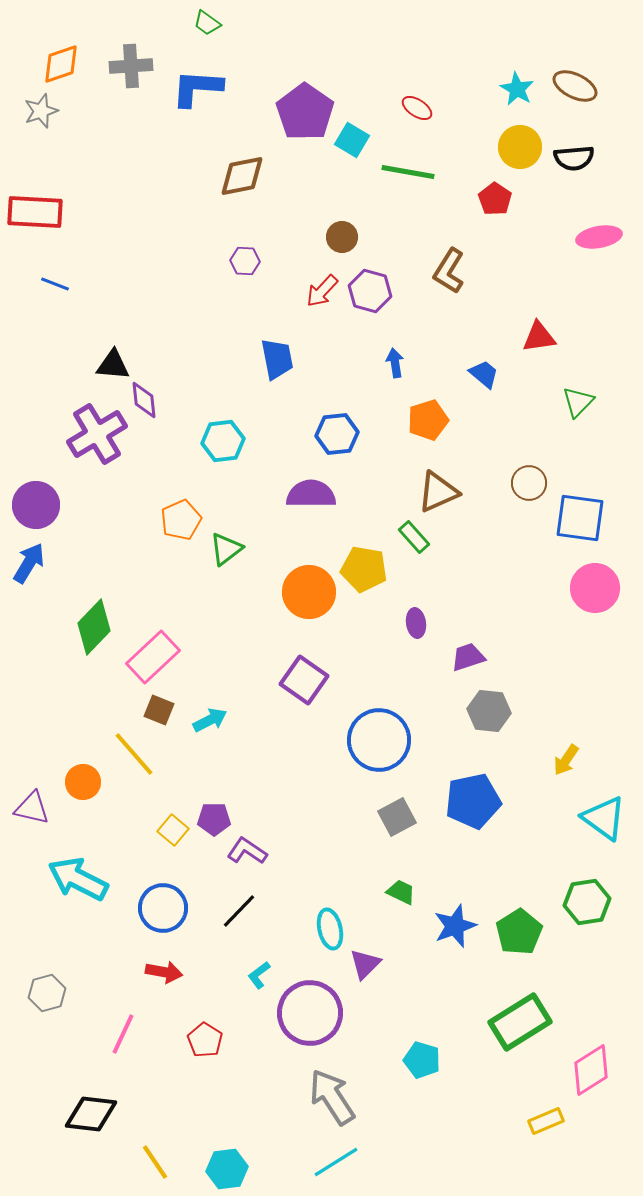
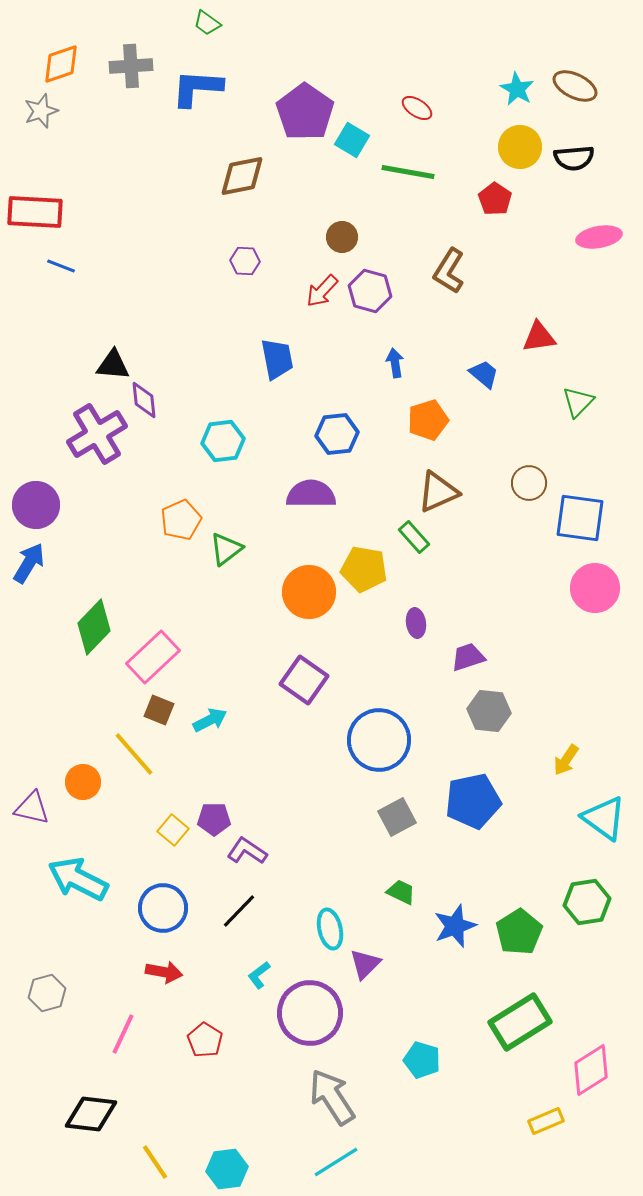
blue line at (55, 284): moved 6 px right, 18 px up
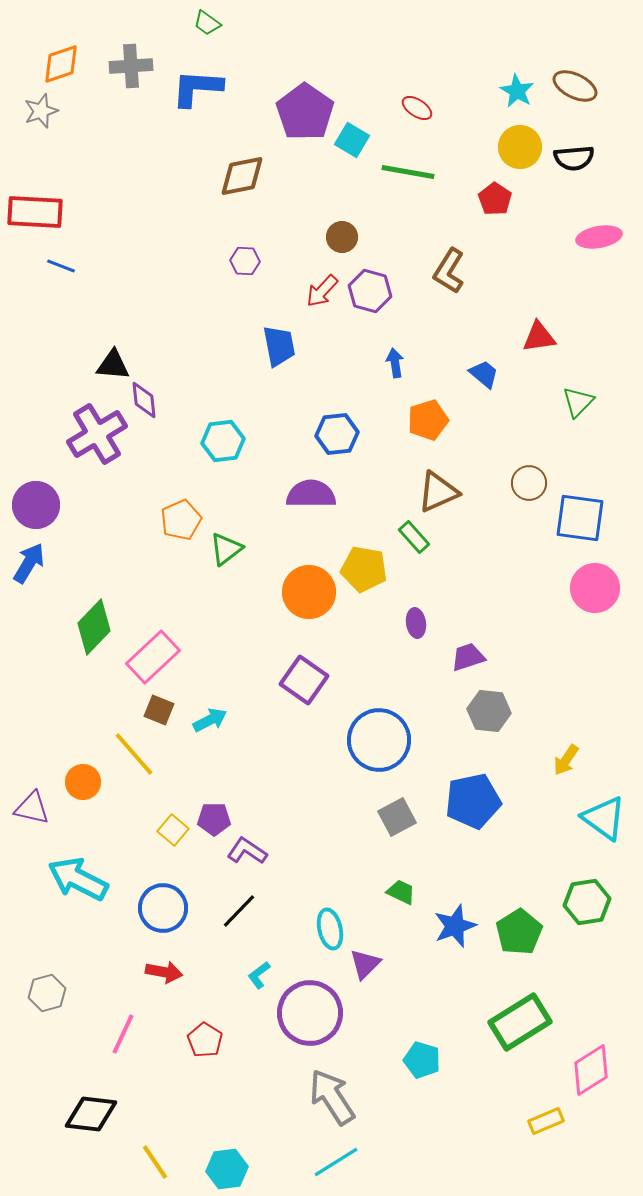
cyan star at (517, 89): moved 2 px down
blue trapezoid at (277, 359): moved 2 px right, 13 px up
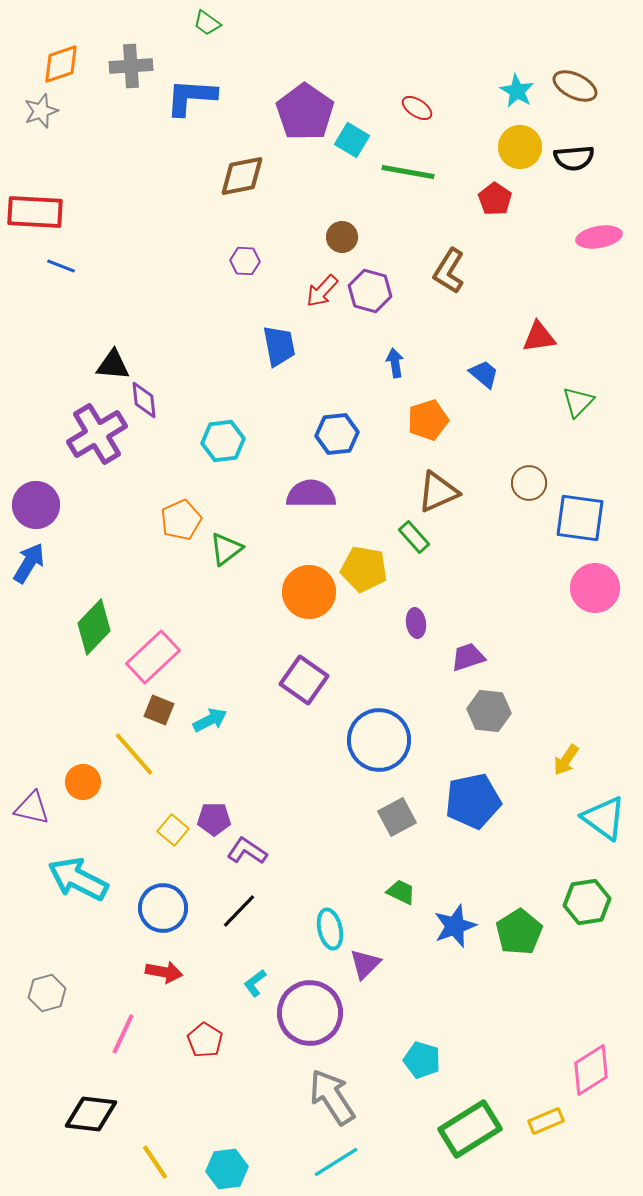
blue L-shape at (197, 88): moved 6 px left, 9 px down
cyan L-shape at (259, 975): moved 4 px left, 8 px down
green rectangle at (520, 1022): moved 50 px left, 107 px down
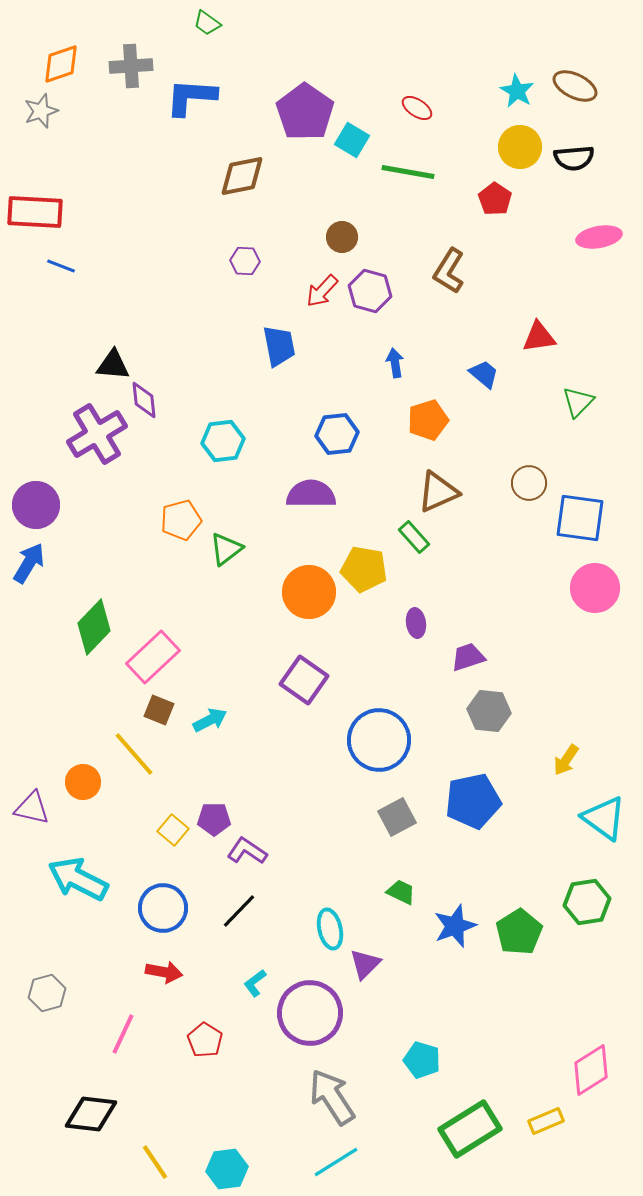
orange pentagon at (181, 520): rotated 9 degrees clockwise
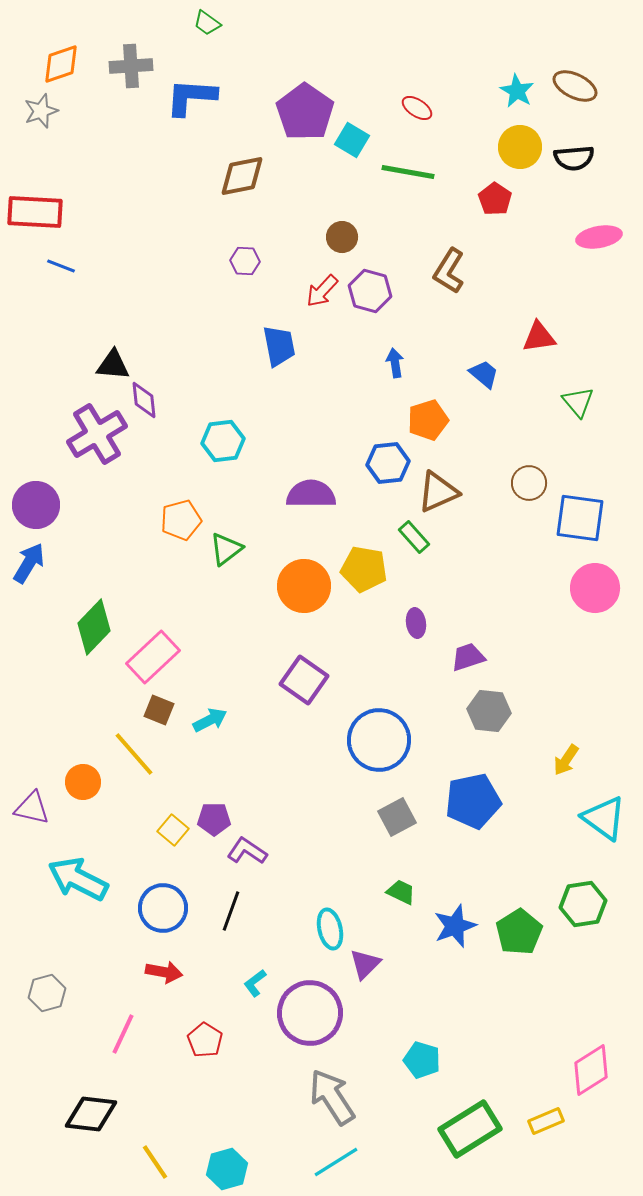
green triangle at (578, 402): rotated 24 degrees counterclockwise
blue hexagon at (337, 434): moved 51 px right, 29 px down
orange circle at (309, 592): moved 5 px left, 6 px up
green hexagon at (587, 902): moved 4 px left, 2 px down
black line at (239, 911): moved 8 px left; rotated 24 degrees counterclockwise
cyan hexagon at (227, 1169): rotated 9 degrees counterclockwise
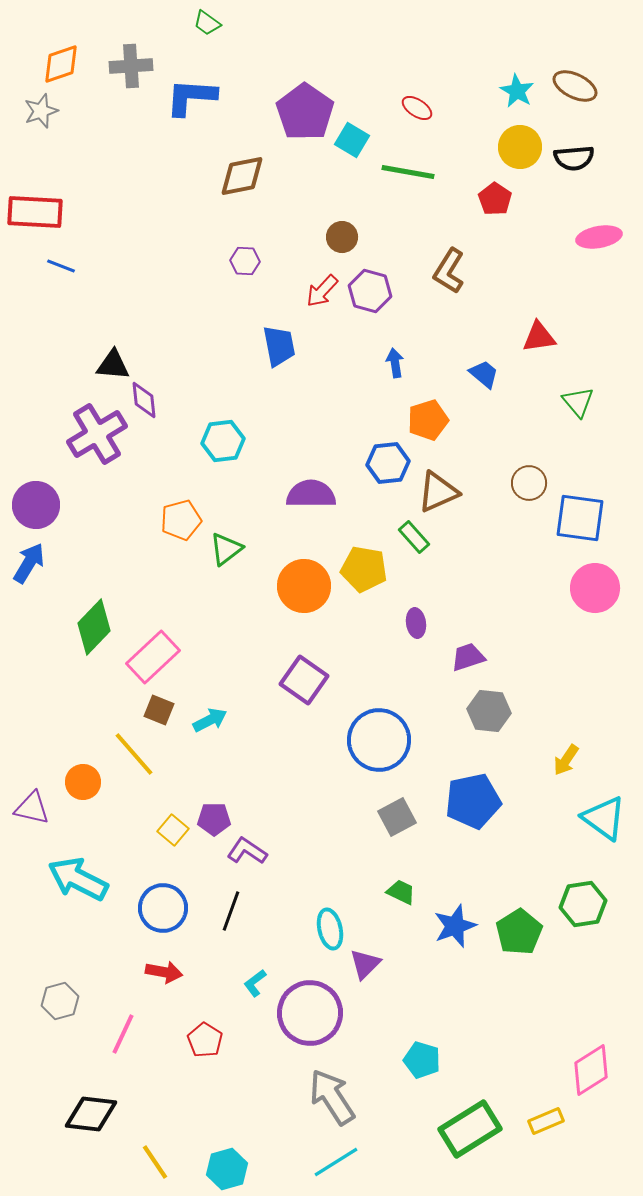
gray hexagon at (47, 993): moved 13 px right, 8 px down
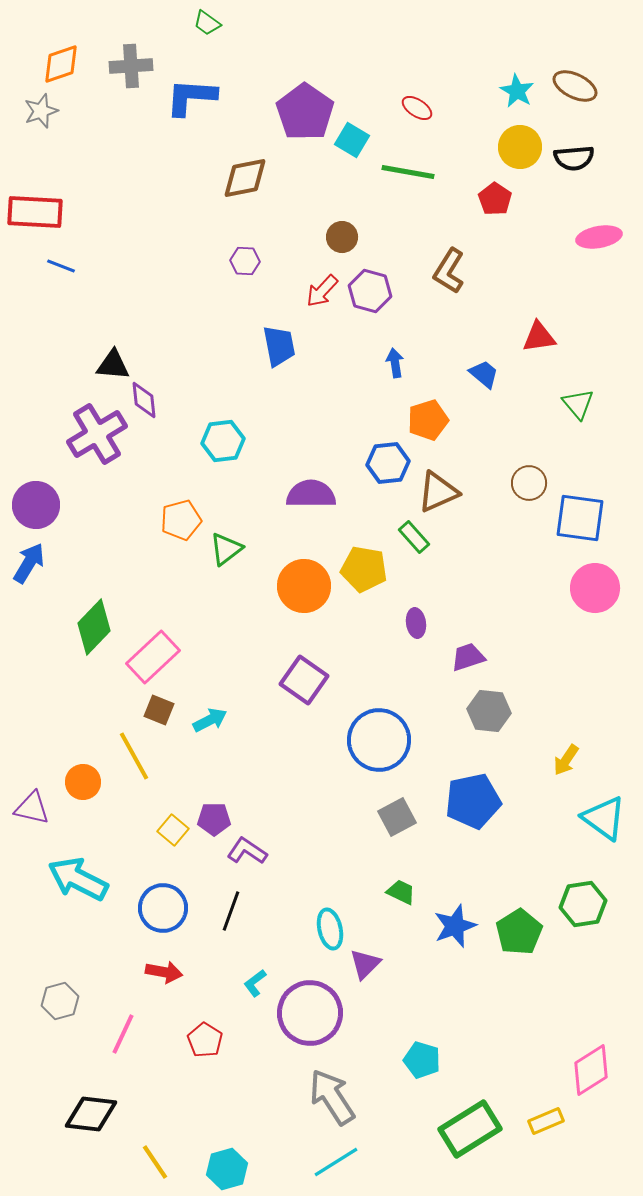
brown diamond at (242, 176): moved 3 px right, 2 px down
green triangle at (578, 402): moved 2 px down
yellow line at (134, 754): moved 2 px down; rotated 12 degrees clockwise
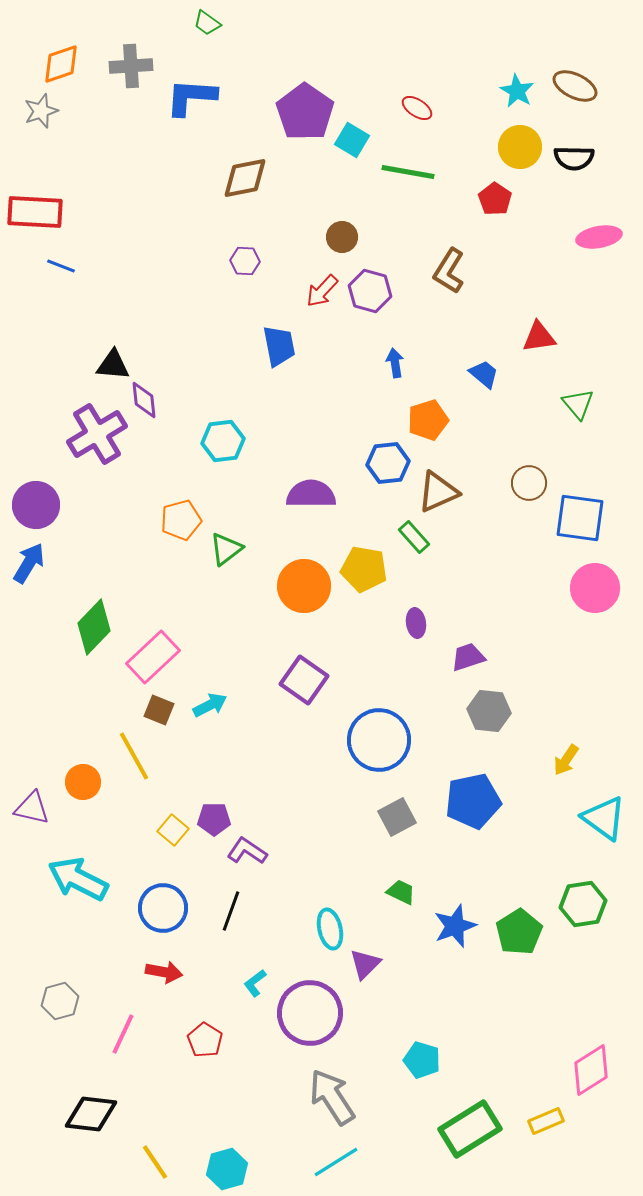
black semicircle at (574, 158): rotated 6 degrees clockwise
cyan arrow at (210, 720): moved 15 px up
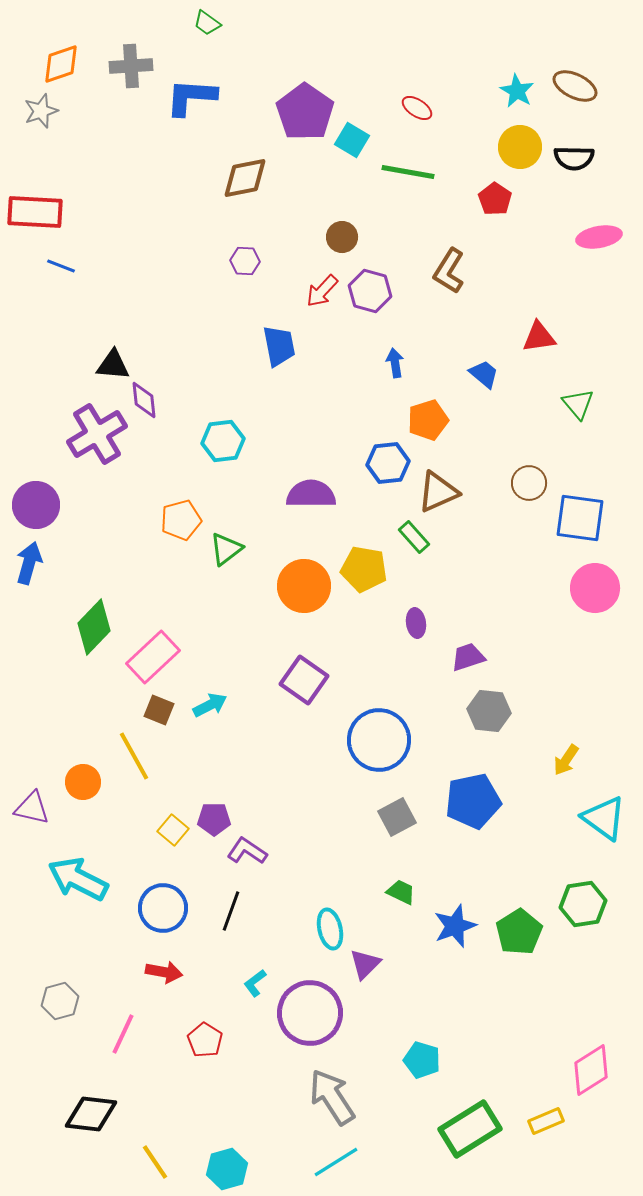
blue arrow at (29, 563): rotated 15 degrees counterclockwise
